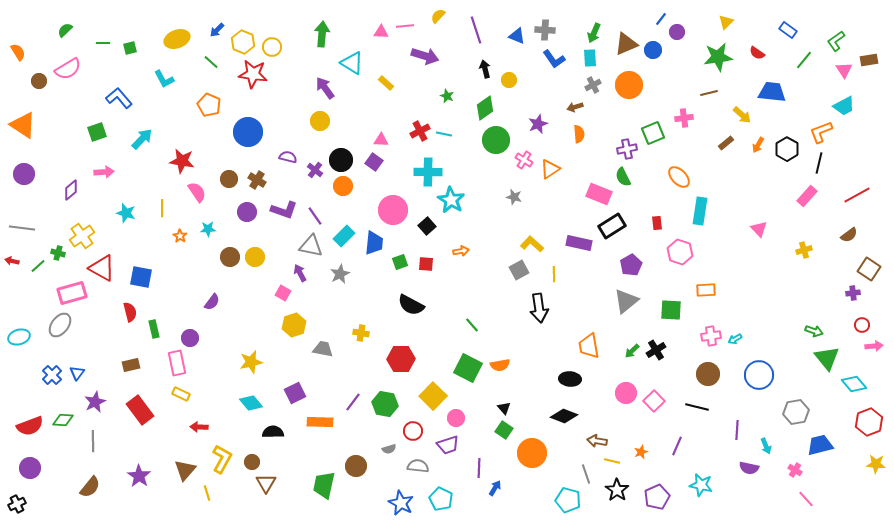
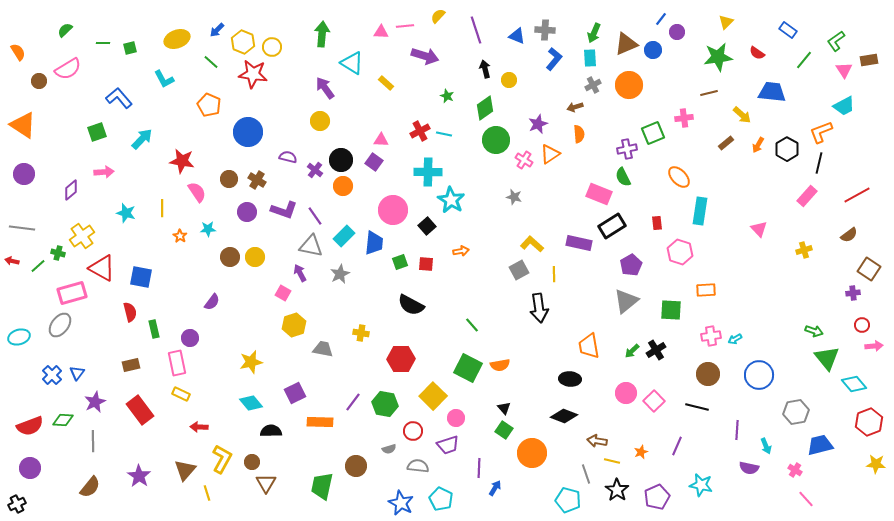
blue L-shape at (554, 59): rotated 105 degrees counterclockwise
orange triangle at (550, 169): moved 15 px up
black semicircle at (273, 432): moved 2 px left, 1 px up
green trapezoid at (324, 485): moved 2 px left, 1 px down
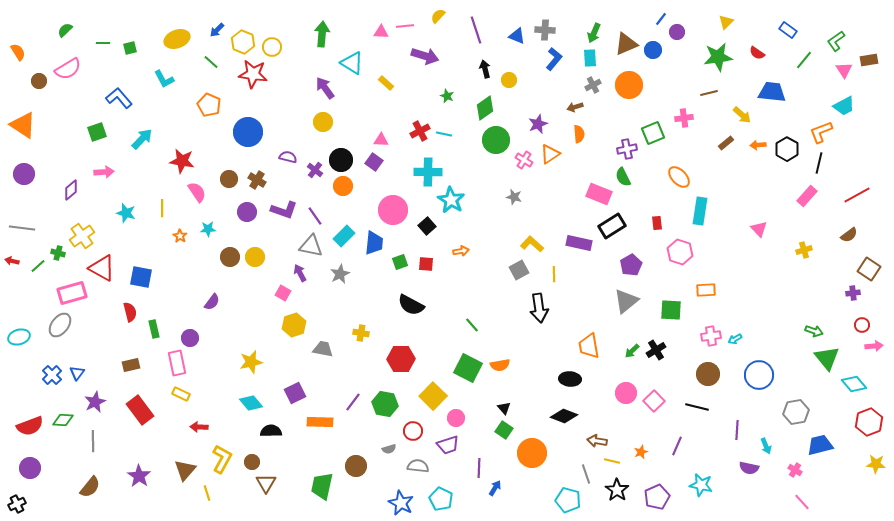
yellow circle at (320, 121): moved 3 px right, 1 px down
orange arrow at (758, 145): rotated 56 degrees clockwise
pink line at (806, 499): moved 4 px left, 3 px down
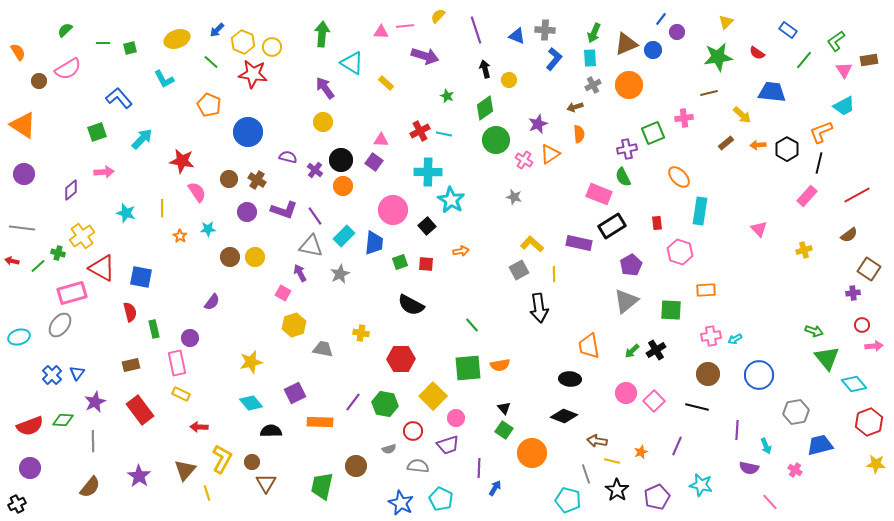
green square at (468, 368): rotated 32 degrees counterclockwise
pink line at (802, 502): moved 32 px left
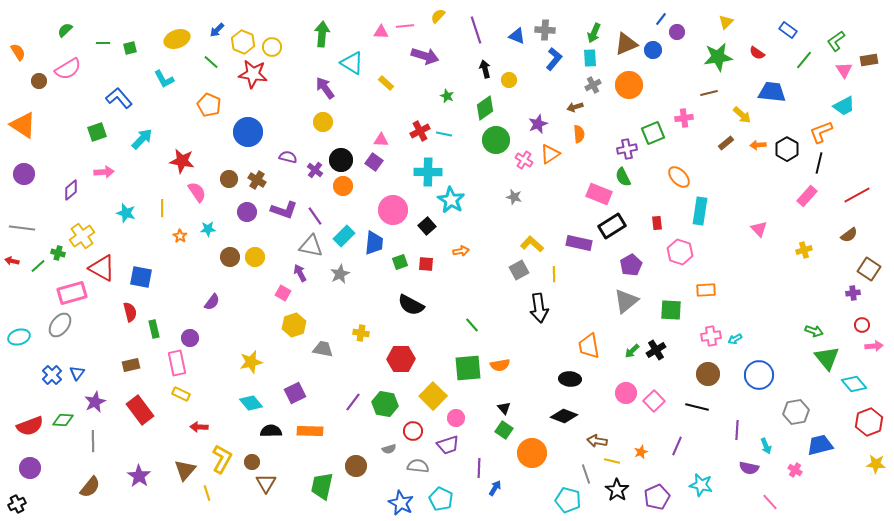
orange rectangle at (320, 422): moved 10 px left, 9 px down
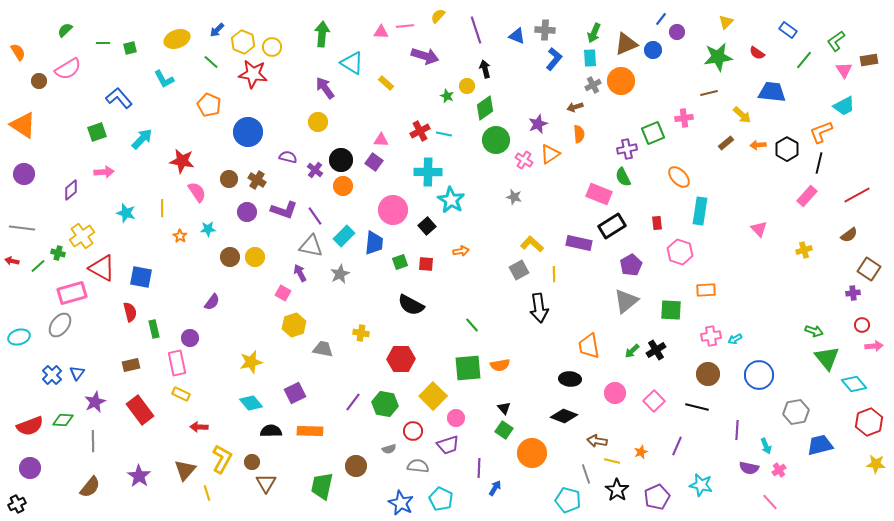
yellow circle at (509, 80): moved 42 px left, 6 px down
orange circle at (629, 85): moved 8 px left, 4 px up
yellow circle at (323, 122): moved 5 px left
pink circle at (626, 393): moved 11 px left
pink cross at (795, 470): moved 16 px left; rotated 24 degrees clockwise
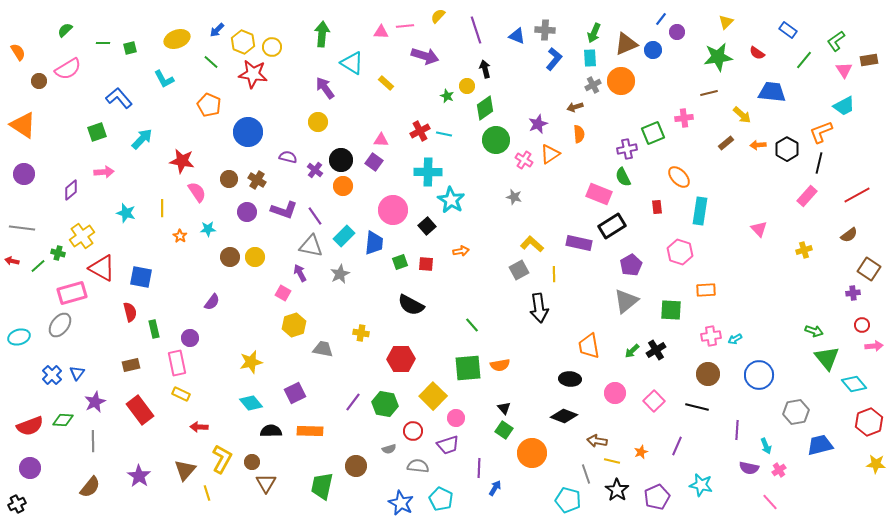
red rectangle at (657, 223): moved 16 px up
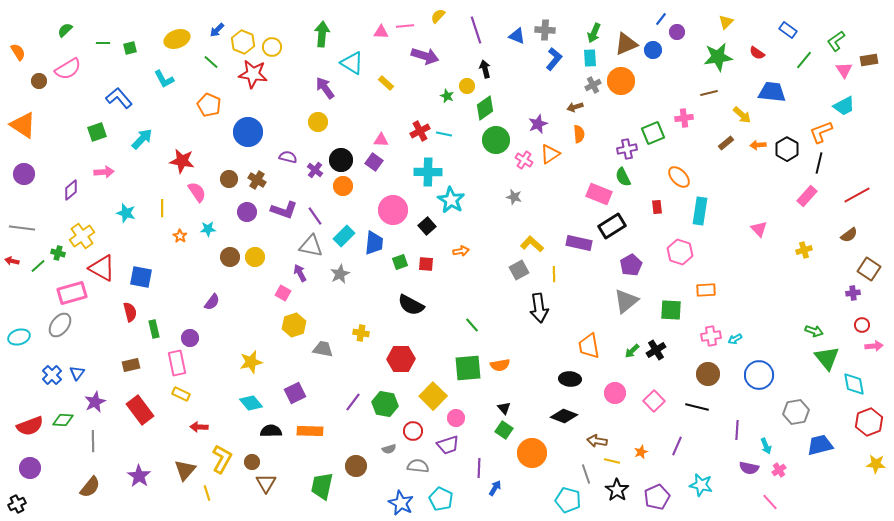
cyan diamond at (854, 384): rotated 30 degrees clockwise
